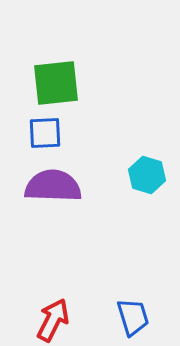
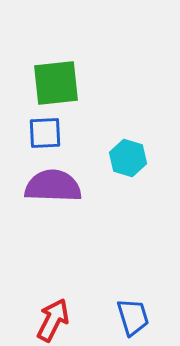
cyan hexagon: moved 19 px left, 17 px up
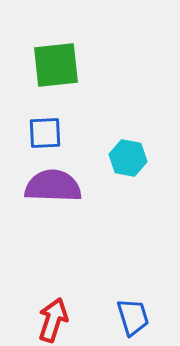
green square: moved 18 px up
cyan hexagon: rotated 6 degrees counterclockwise
red arrow: rotated 9 degrees counterclockwise
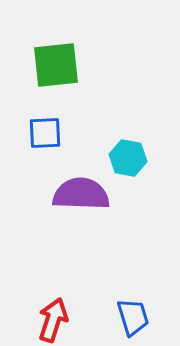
purple semicircle: moved 28 px right, 8 px down
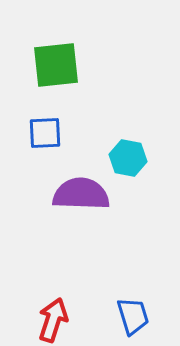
blue trapezoid: moved 1 px up
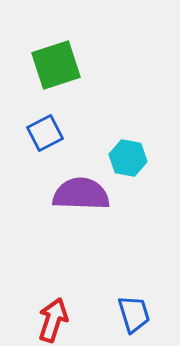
green square: rotated 12 degrees counterclockwise
blue square: rotated 24 degrees counterclockwise
blue trapezoid: moved 1 px right, 2 px up
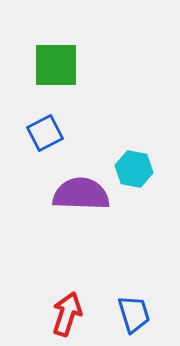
green square: rotated 18 degrees clockwise
cyan hexagon: moved 6 px right, 11 px down
red arrow: moved 14 px right, 6 px up
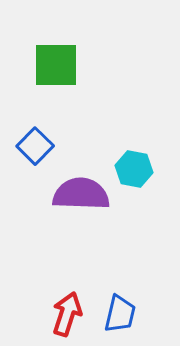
blue square: moved 10 px left, 13 px down; rotated 18 degrees counterclockwise
blue trapezoid: moved 14 px left; rotated 30 degrees clockwise
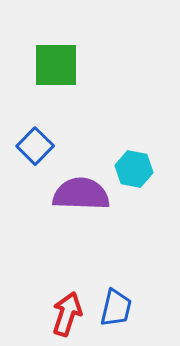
blue trapezoid: moved 4 px left, 6 px up
